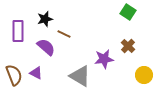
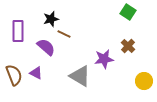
black star: moved 6 px right
yellow circle: moved 6 px down
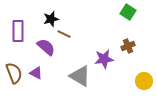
brown cross: rotated 24 degrees clockwise
brown semicircle: moved 2 px up
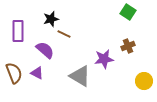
purple semicircle: moved 1 px left, 3 px down
purple triangle: moved 1 px right
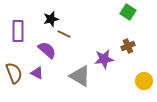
purple semicircle: moved 2 px right
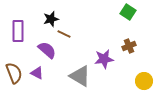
brown cross: moved 1 px right
